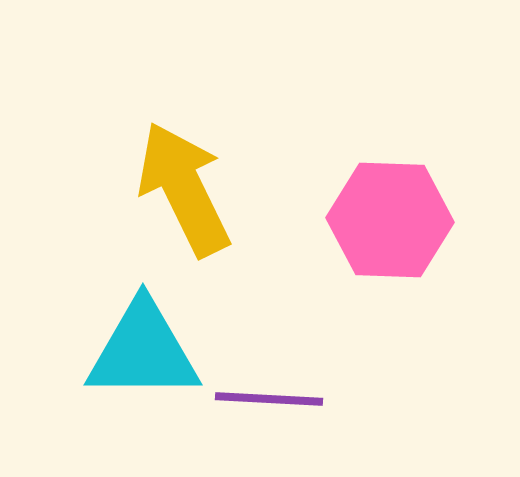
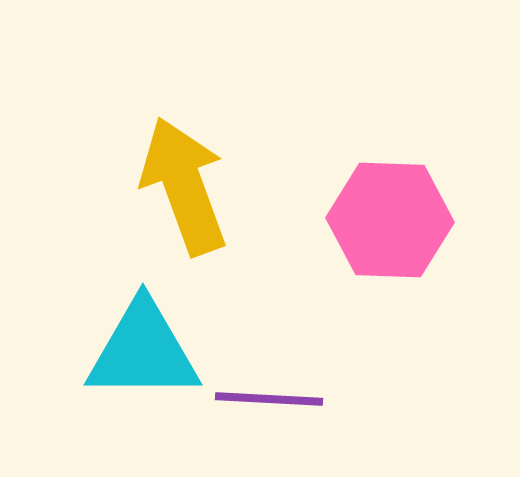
yellow arrow: moved 3 px up; rotated 6 degrees clockwise
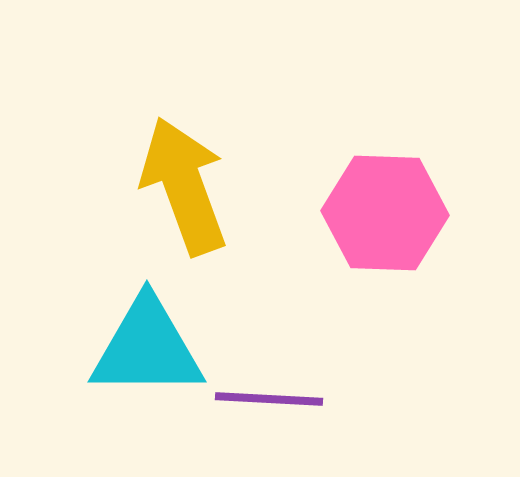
pink hexagon: moved 5 px left, 7 px up
cyan triangle: moved 4 px right, 3 px up
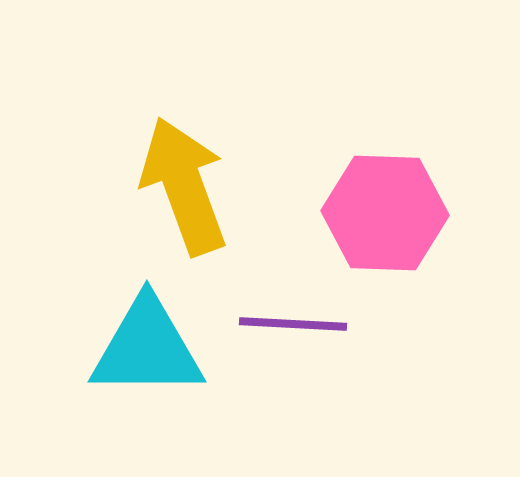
purple line: moved 24 px right, 75 px up
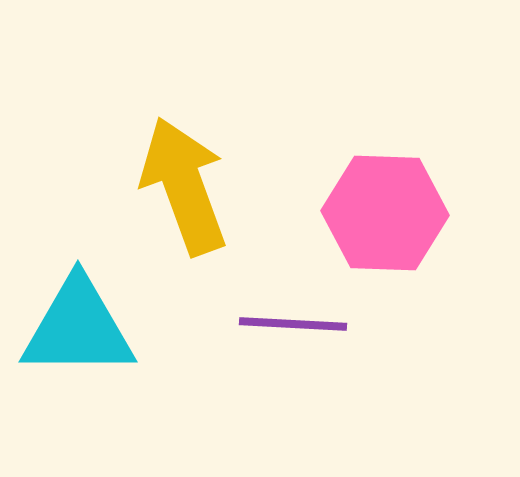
cyan triangle: moved 69 px left, 20 px up
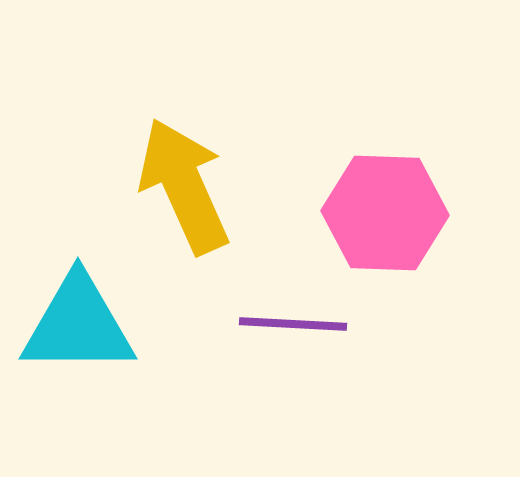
yellow arrow: rotated 4 degrees counterclockwise
cyan triangle: moved 3 px up
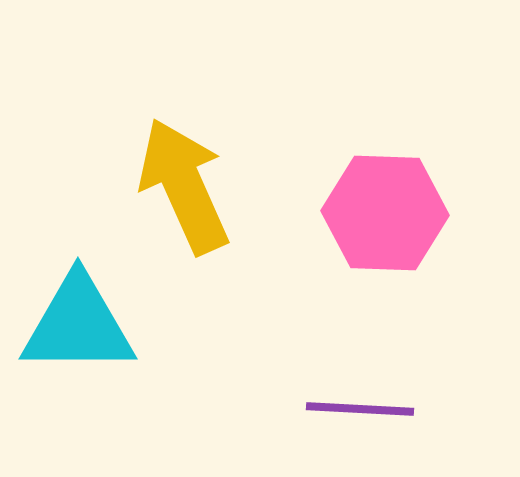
purple line: moved 67 px right, 85 px down
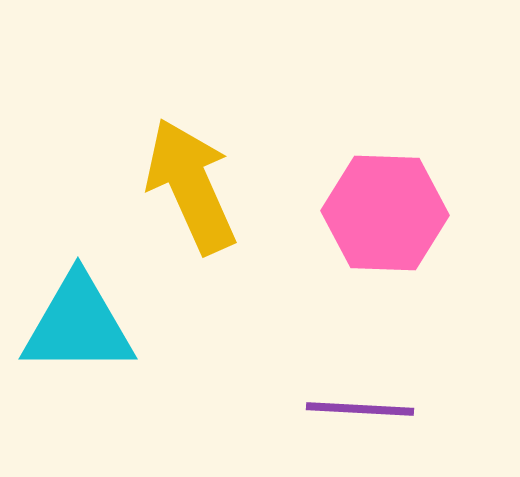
yellow arrow: moved 7 px right
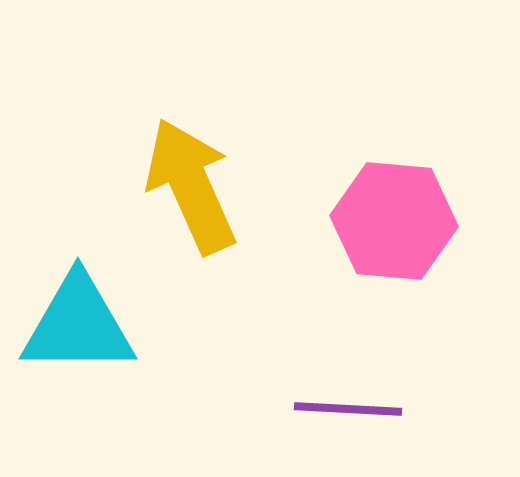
pink hexagon: moved 9 px right, 8 px down; rotated 3 degrees clockwise
purple line: moved 12 px left
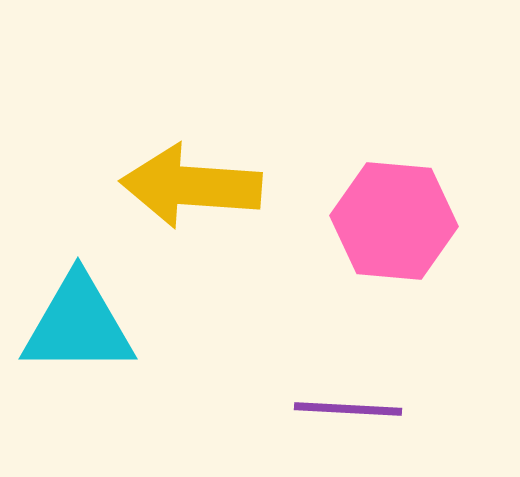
yellow arrow: rotated 62 degrees counterclockwise
